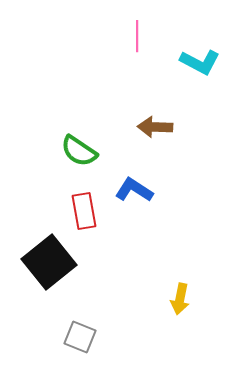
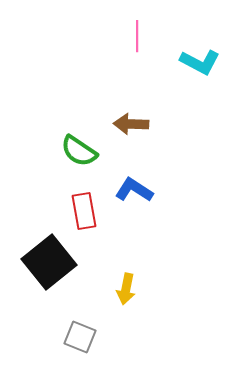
brown arrow: moved 24 px left, 3 px up
yellow arrow: moved 54 px left, 10 px up
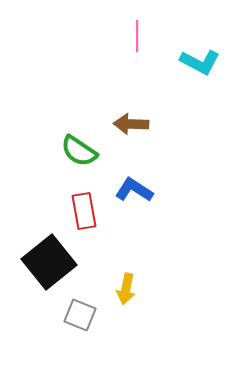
gray square: moved 22 px up
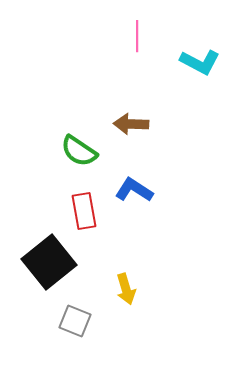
yellow arrow: rotated 28 degrees counterclockwise
gray square: moved 5 px left, 6 px down
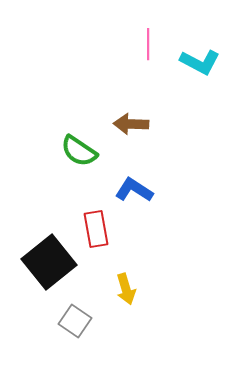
pink line: moved 11 px right, 8 px down
red rectangle: moved 12 px right, 18 px down
gray square: rotated 12 degrees clockwise
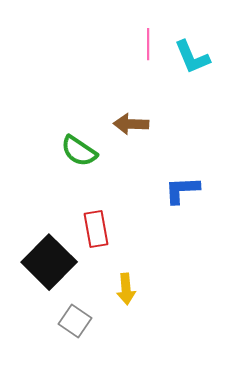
cyan L-shape: moved 8 px left, 5 px up; rotated 39 degrees clockwise
blue L-shape: moved 48 px right; rotated 36 degrees counterclockwise
black square: rotated 6 degrees counterclockwise
yellow arrow: rotated 12 degrees clockwise
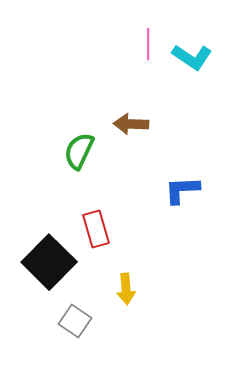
cyan L-shape: rotated 33 degrees counterclockwise
green semicircle: rotated 81 degrees clockwise
red rectangle: rotated 6 degrees counterclockwise
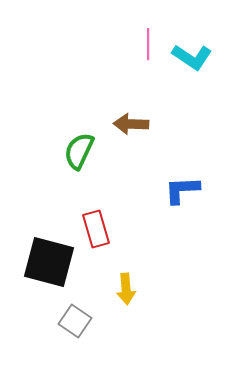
black square: rotated 30 degrees counterclockwise
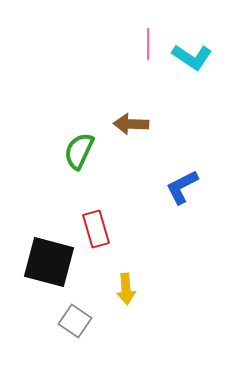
blue L-shape: moved 3 px up; rotated 24 degrees counterclockwise
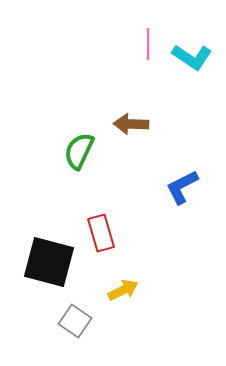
red rectangle: moved 5 px right, 4 px down
yellow arrow: moved 3 px left, 1 px down; rotated 112 degrees counterclockwise
